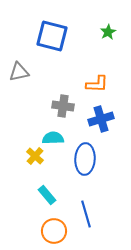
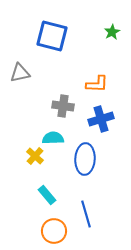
green star: moved 4 px right
gray triangle: moved 1 px right, 1 px down
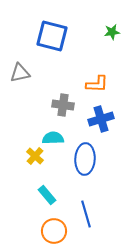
green star: rotated 21 degrees clockwise
gray cross: moved 1 px up
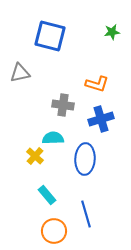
blue square: moved 2 px left
orange L-shape: rotated 15 degrees clockwise
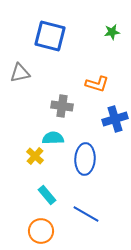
gray cross: moved 1 px left, 1 px down
blue cross: moved 14 px right
blue line: rotated 44 degrees counterclockwise
orange circle: moved 13 px left
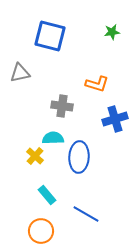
blue ellipse: moved 6 px left, 2 px up
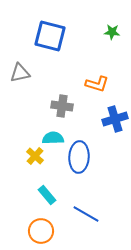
green star: rotated 14 degrees clockwise
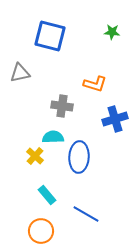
orange L-shape: moved 2 px left
cyan semicircle: moved 1 px up
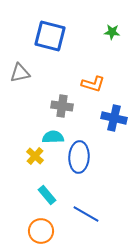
orange L-shape: moved 2 px left
blue cross: moved 1 px left, 1 px up; rotated 30 degrees clockwise
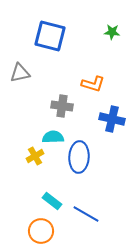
blue cross: moved 2 px left, 1 px down
yellow cross: rotated 18 degrees clockwise
cyan rectangle: moved 5 px right, 6 px down; rotated 12 degrees counterclockwise
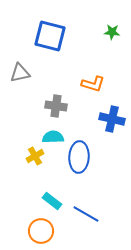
gray cross: moved 6 px left
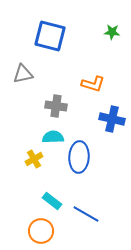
gray triangle: moved 3 px right, 1 px down
yellow cross: moved 1 px left, 3 px down
